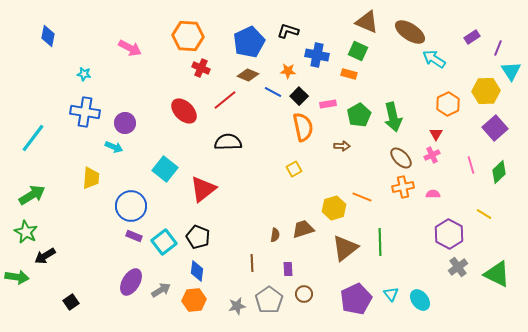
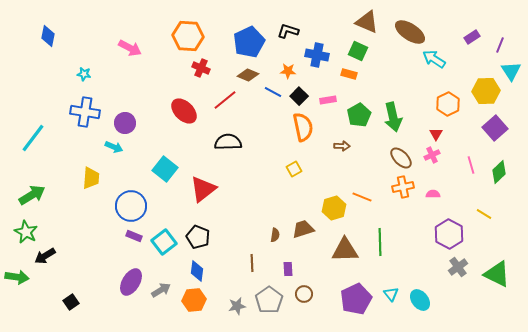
purple line at (498, 48): moved 2 px right, 3 px up
pink rectangle at (328, 104): moved 4 px up
brown triangle at (345, 248): moved 2 px down; rotated 36 degrees clockwise
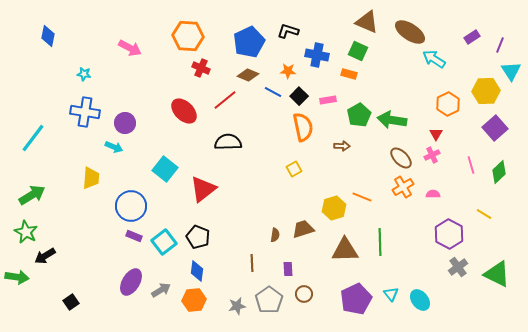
green arrow at (393, 117): moved 1 px left, 3 px down; rotated 112 degrees clockwise
orange cross at (403, 187): rotated 20 degrees counterclockwise
